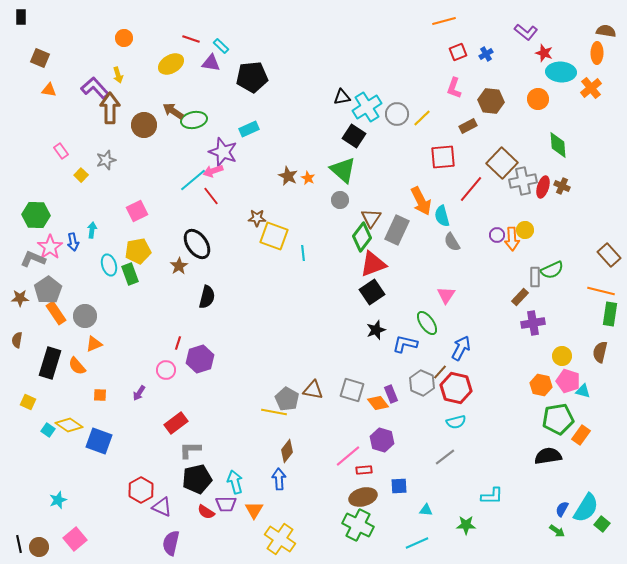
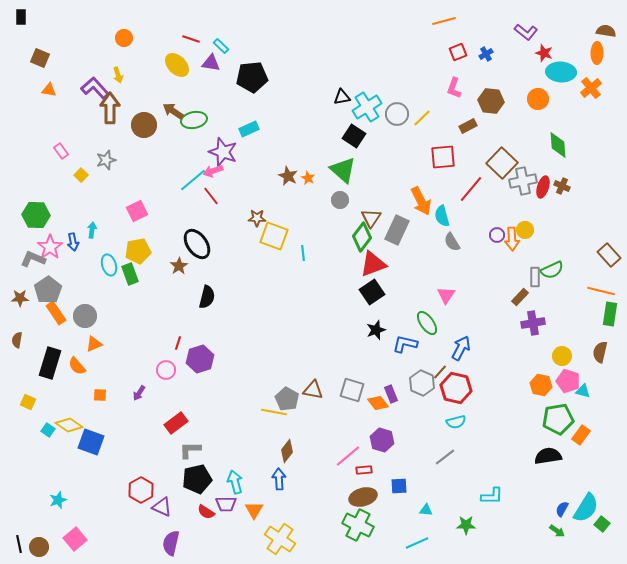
yellow ellipse at (171, 64): moved 6 px right, 1 px down; rotated 75 degrees clockwise
blue square at (99, 441): moved 8 px left, 1 px down
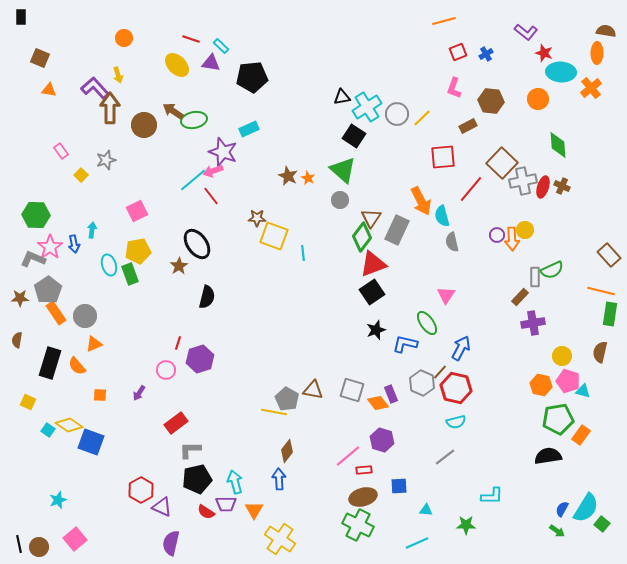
blue arrow at (73, 242): moved 1 px right, 2 px down
gray semicircle at (452, 242): rotated 18 degrees clockwise
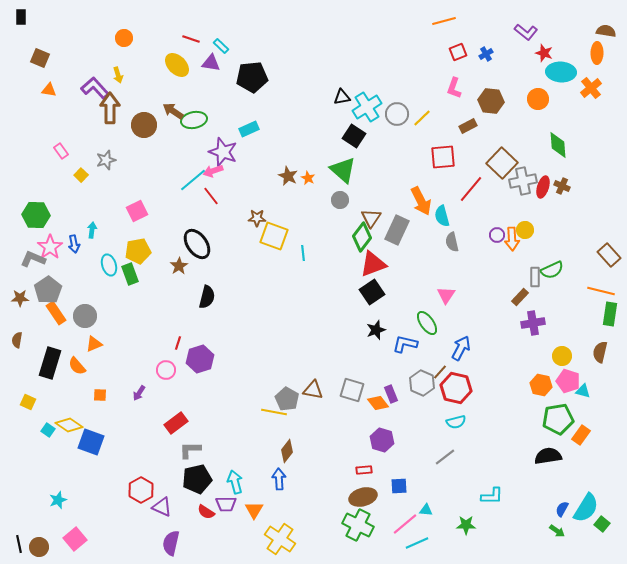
pink line at (348, 456): moved 57 px right, 68 px down
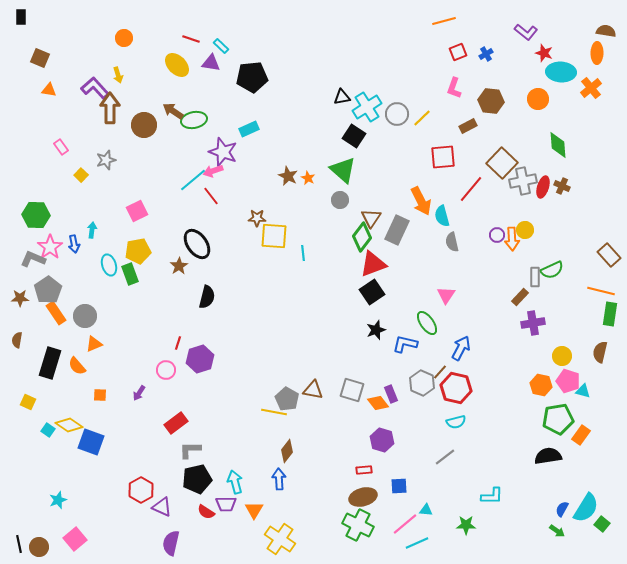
pink rectangle at (61, 151): moved 4 px up
yellow square at (274, 236): rotated 16 degrees counterclockwise
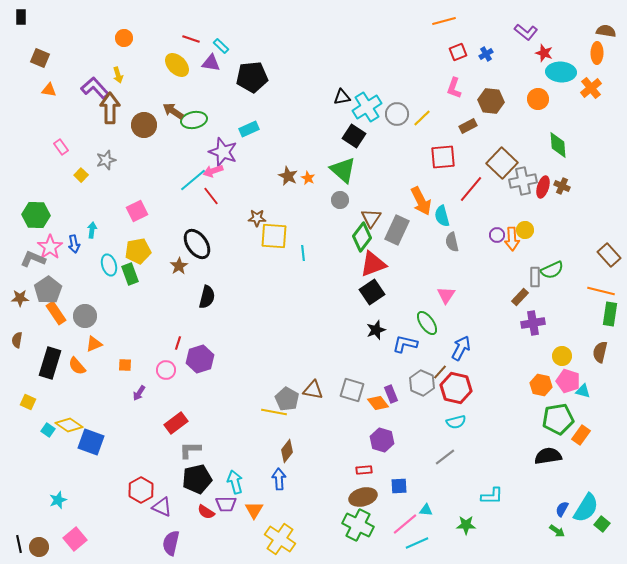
orange square at (100, 395): moved 25 px right, 30 px up
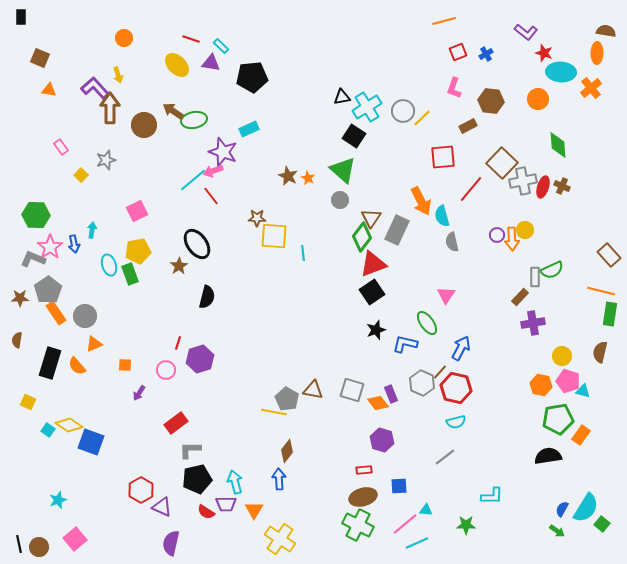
gray circle at (397, 114): moved 6 px right, 3 px up
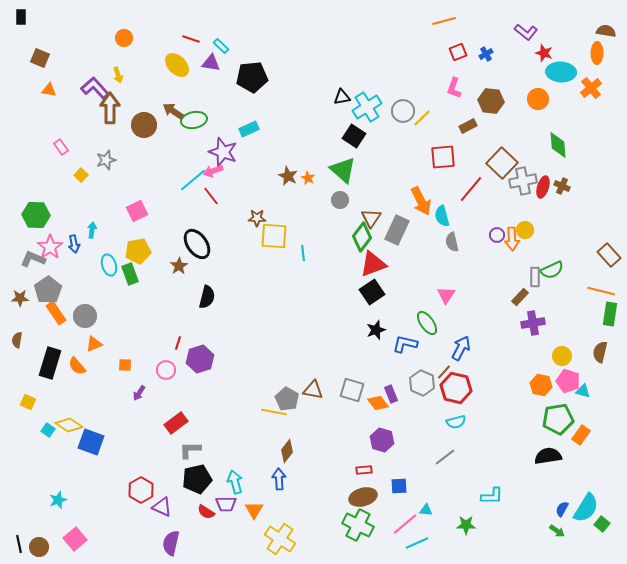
brown line at (440, 372): moved 4 px right
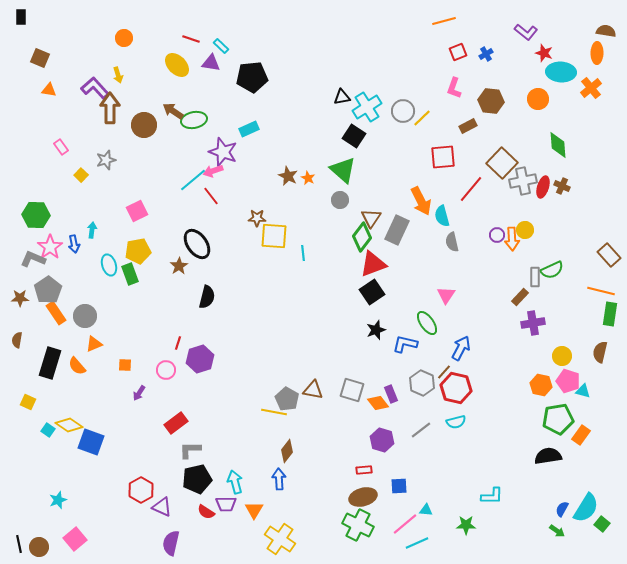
gray line at (445, 457): moved 24 px left, 27 px up
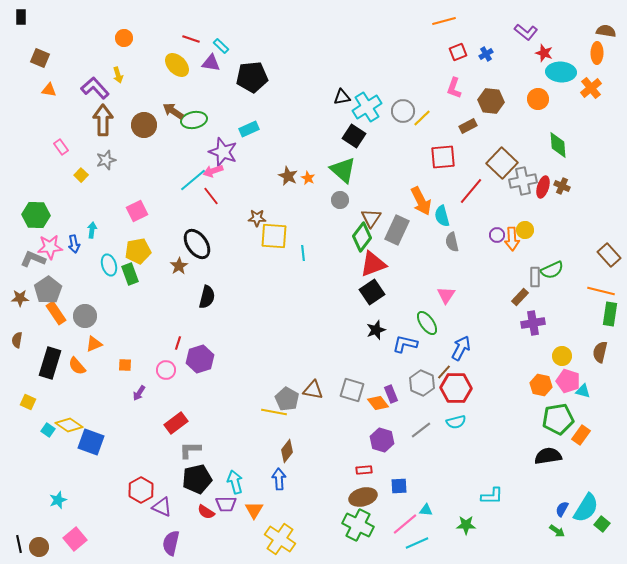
brown arrow at (110, 108): moved 7 px left, 12 px down
red line at (471, 189): moved 2 px down
pink star at (50, 247): rotated 30 degrees clockwise
red hexagon at (456, 388): rotated 12 degrees counterclockwise
